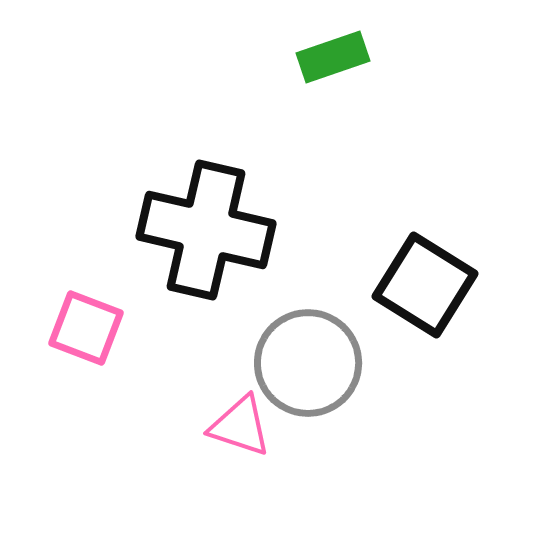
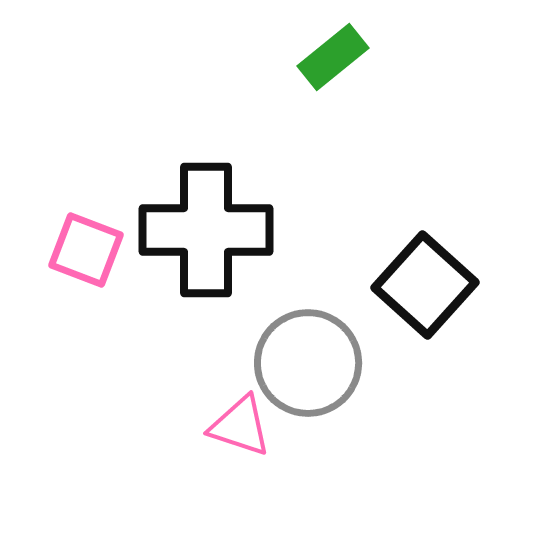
green rectangle: rotated 20 degrees counterclockwise
black cross: rotated 13 degrees counterclockwise
black square: rotated 10 degrees clockwise
pink square: moved 78 px up
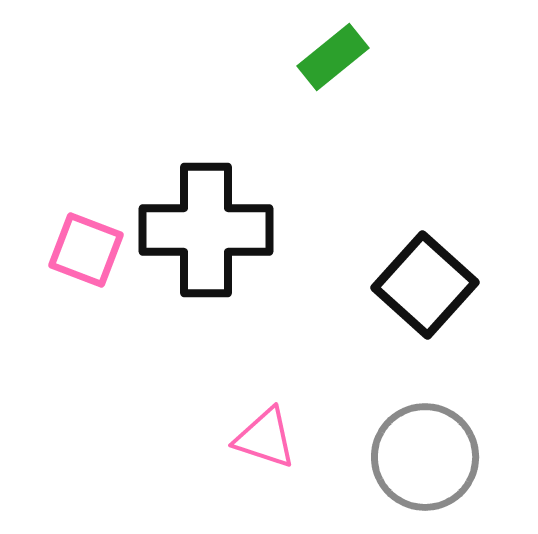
gray circle: moved 117 px right, 94 px down
pink triangle: moved 25 px right, 12 px down
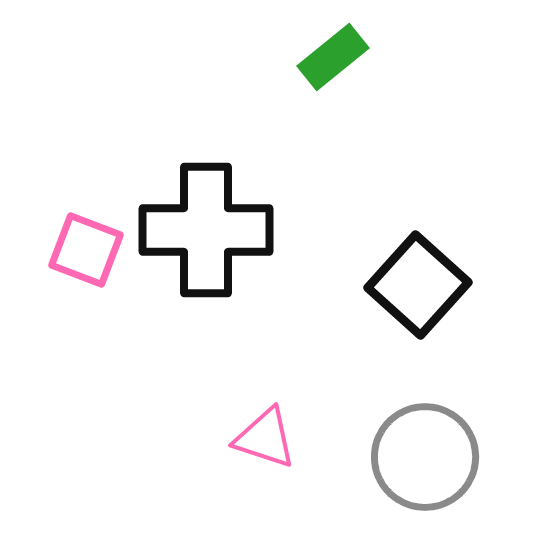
black square: moved 7 px left
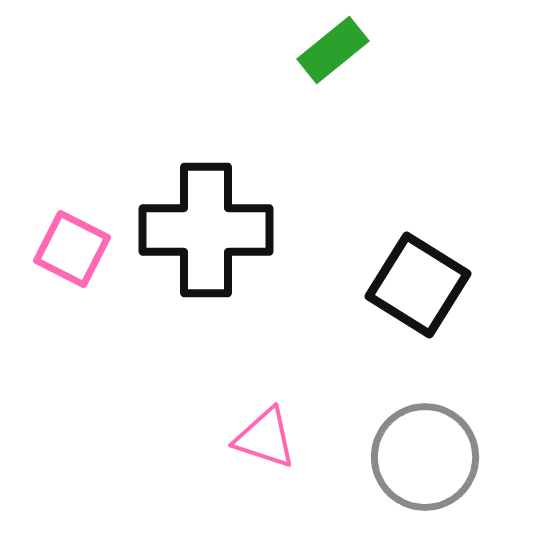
green rectangle: moved 7 px up
pink square: moved 14 px left, 1 px up; rotated 6 degrees clockwise
black square: rotated 10 degrees counterclockwise
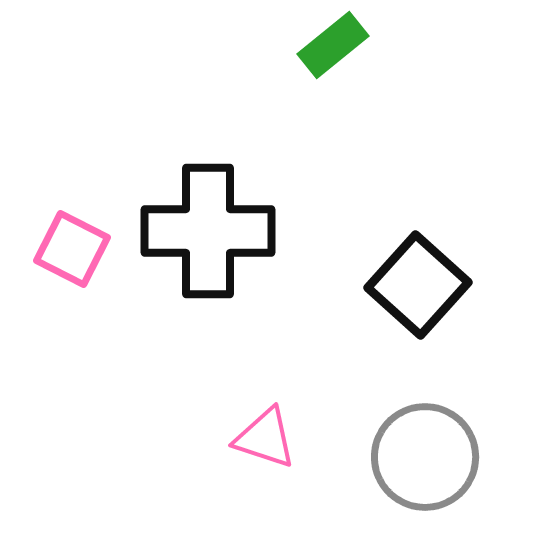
green rectangle: moved 5 px up
black cross: moved 2 px right, 1 px down
black square: rotated 10 degrees clockwise
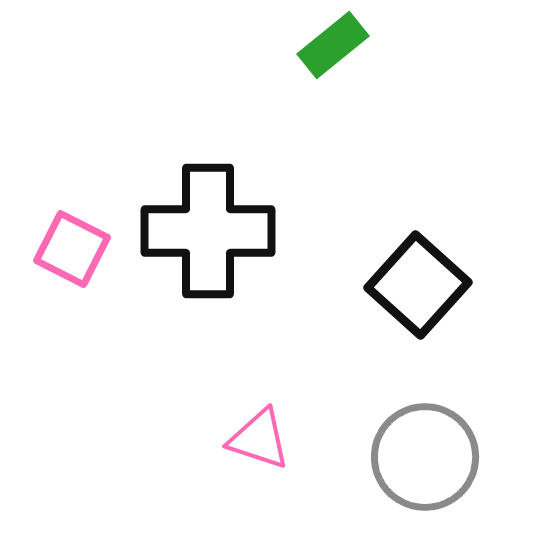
pink triangle: moved 6 px left, 1 px down
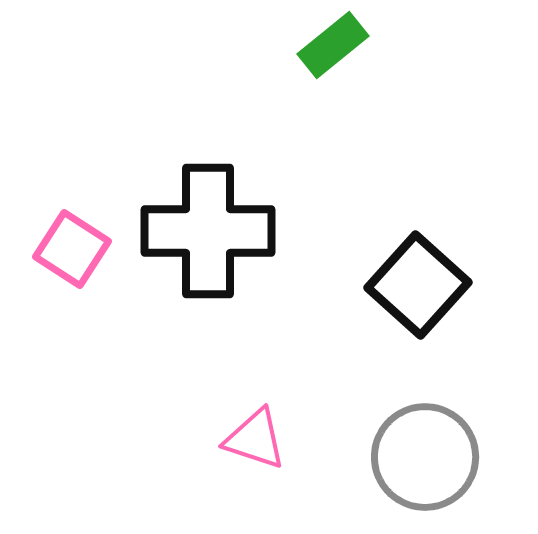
pink square: rotated 6 degrees clockwise
pink triangle: moved 4 px left
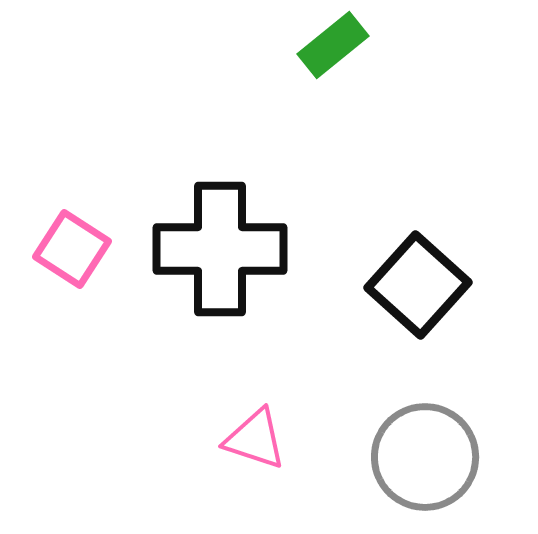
black cross: moved 12 px right, 18 px down
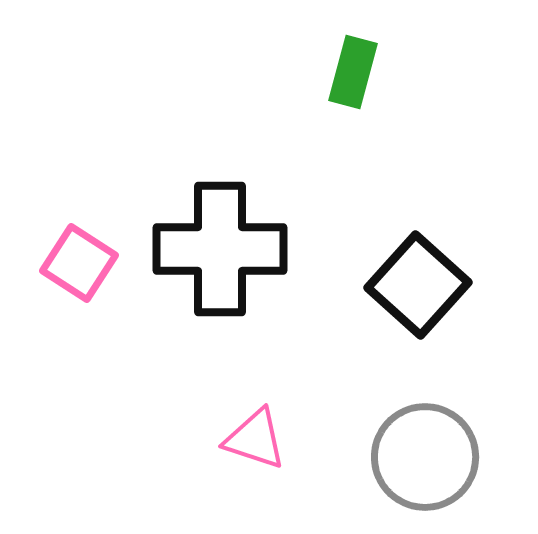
green rectangle: moved 20 px right, 27 px down; rotated 36 degrees counterclockwise
pink square: moved 7 px right, 14 px down
